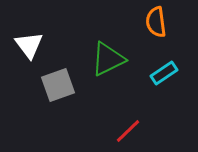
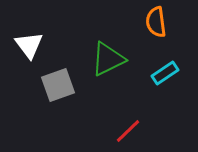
cyan rectangle: moved 1 px right
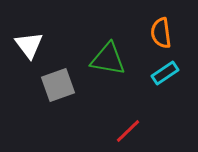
orange semicircle: moved 5 px right, 11 px down
green triangle: rotated 36 degrees clockwise
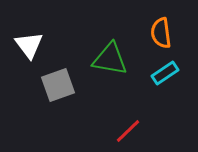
green triangle: moved 2 px right
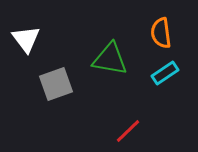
white triangle: moved 3 px left, 6 px up
gray square: moved 2 px left, 1 px up
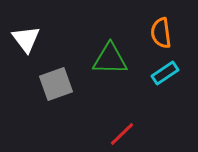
green triangle: rotated 9 degrees counterclockwise
red line: moved 6 px left, 3 px down
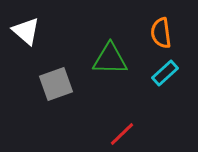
white triangle: moved 8 px up; rotated 12 degrees counterclockwise
cyan rectangle: rotated 8 degrees counterclockwise
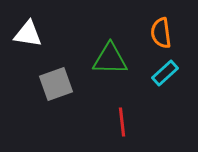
white triangle: moved 2 px right, 3 px down; rotated 32 degrees counterclockwise
red line: moved 12 px up; rotated 52 degrees counterclockwise
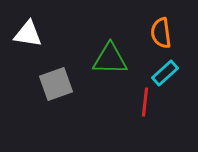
red line: moved 23 px right, 20 px up; rotated 12 degrees clockwise
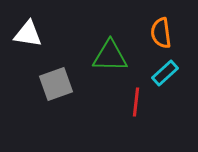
green triangle: moved 3 px up
red line: moved 9 px left
